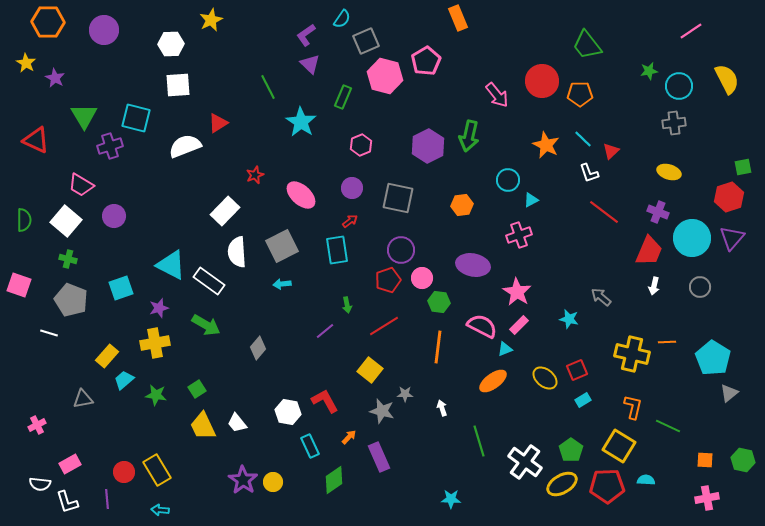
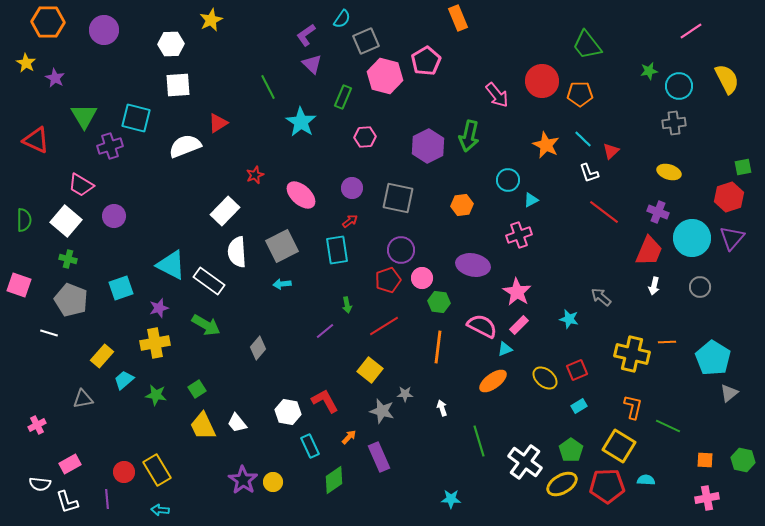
purple triangle at (310, 64): moved 2 px right
pink hexagon at (361, 145): moved 4 px right, 8 px up; rotated 20 degrees clockwise
yellow rectangle at (107, 356): moved 5 px left
cyan rectangle at (583, 400): moved 4 px left, 6 px down
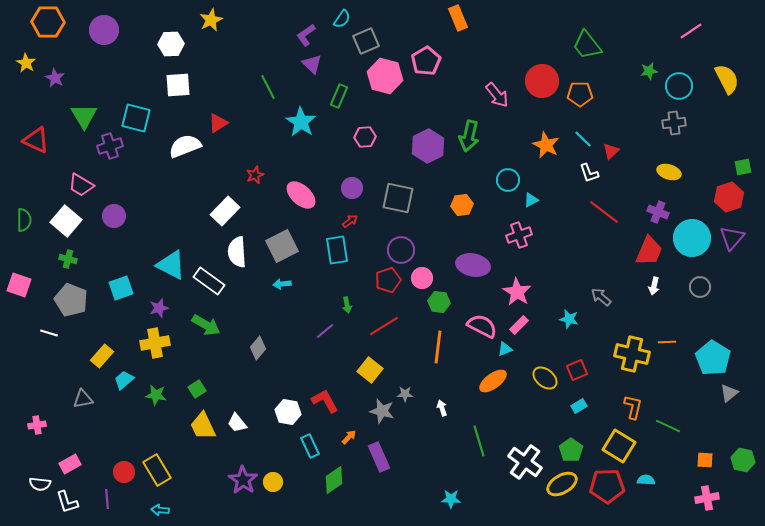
green rectangle at (343, 97): moved 4 px left, 1 px up
pink cross at (37, 425): rotated 18 degrees clockwise
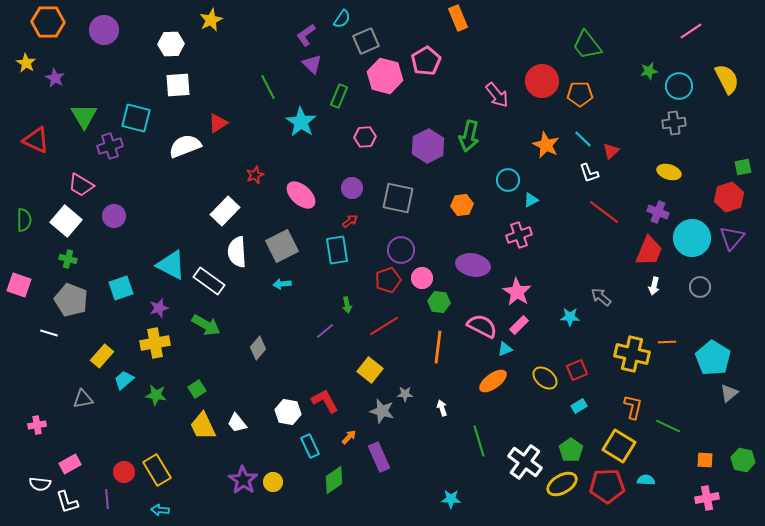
cyan star at (569, 319): moved 1 px right, 2 px up; rotated 12 degrees counterclockwise
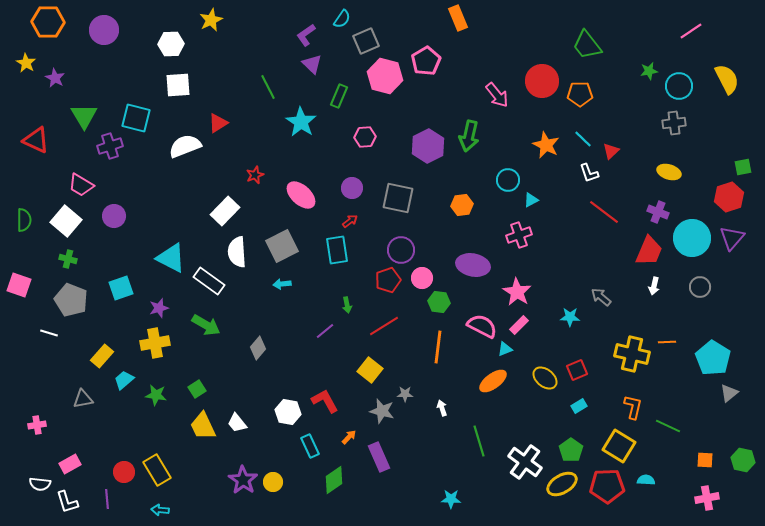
cyan triangle at (171, 265): moved 7 px up
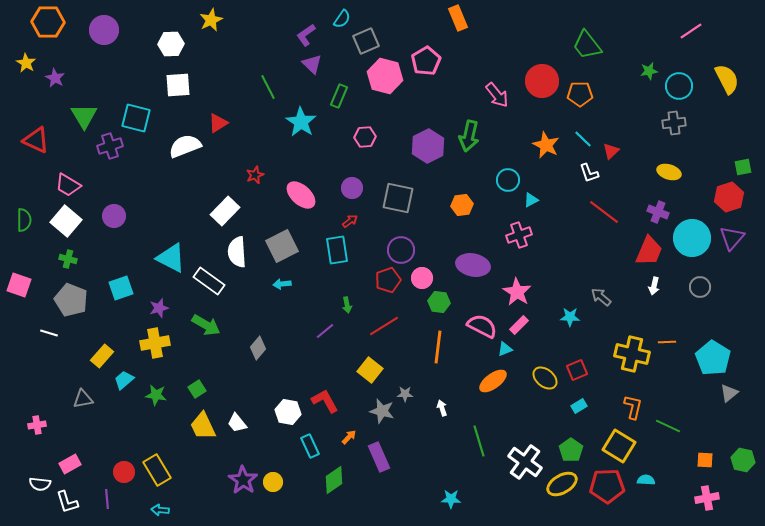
pink trapezoid at (81, 185): moved 13 px left
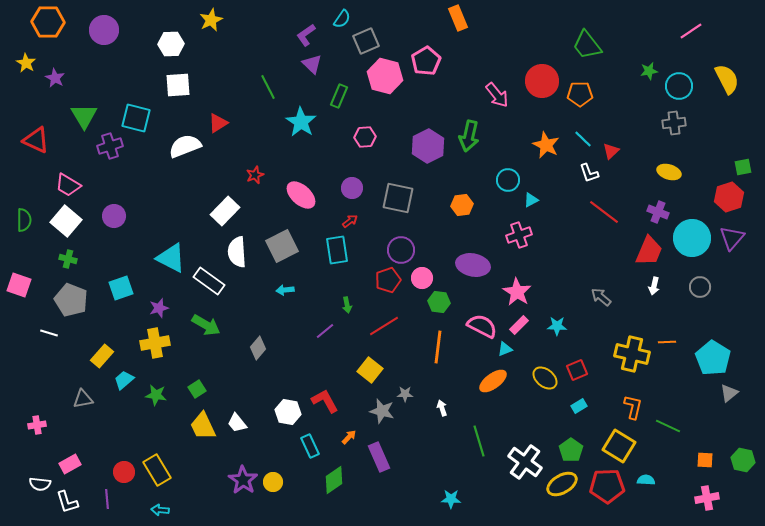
cyan arrow at (282, 284): moved 3 px right, 6 px down
cyan star at (570, 317): moved 13 px left, 9 px down
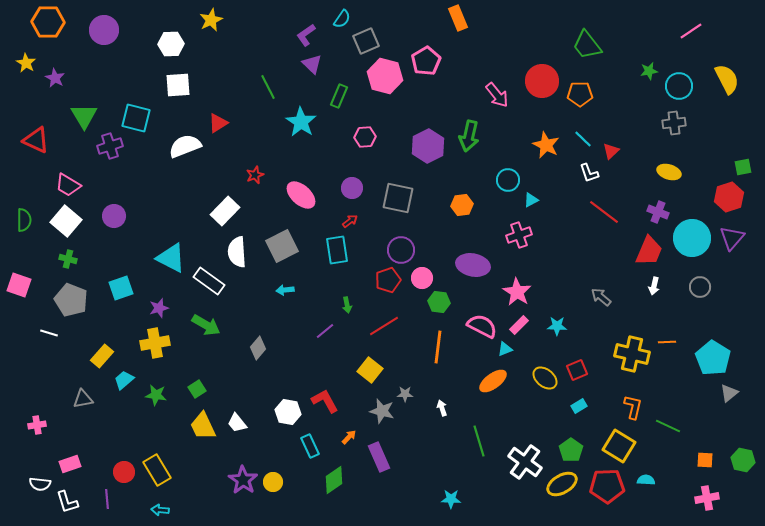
pink rectangle at (70, 464): rotated 10 degrees clockwise
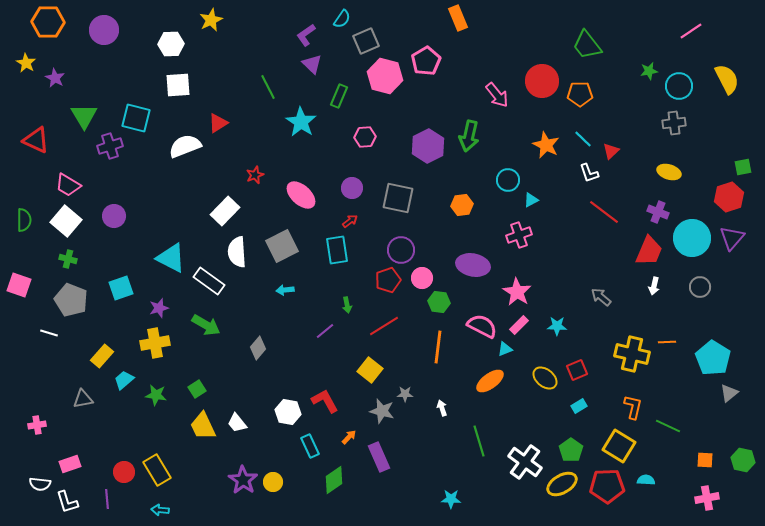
orange ellipse at (493, 381): moved 3 px left
